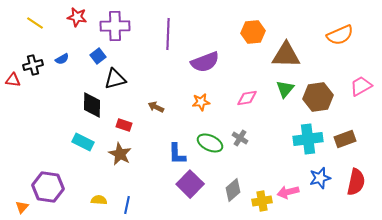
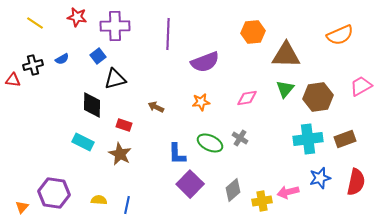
purple hexagon: moved 6 px right, 6 px down
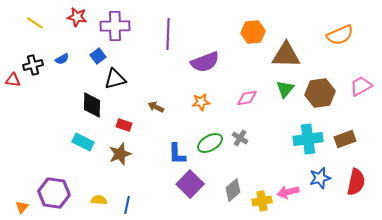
brown hexagon: moved 2 px right, 4 px up
green ellipse: rotated 55 degrees counterclockwise
brown star: rotated 25 degrees clockwise
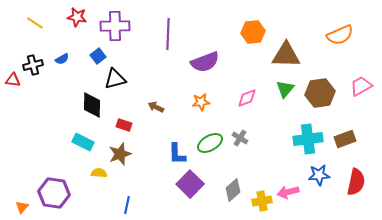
pink diamond: rotated 10 degrees counterclockwise
blue star: moved 1 px left, 3 px up; rotated 10 degrees clockwise
yellow semicircle: moved 27 px up
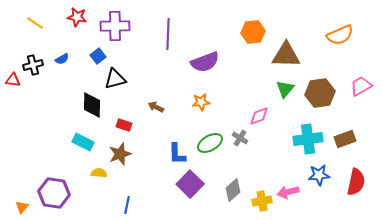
pink diamond: moved 12 px right, 18 px down
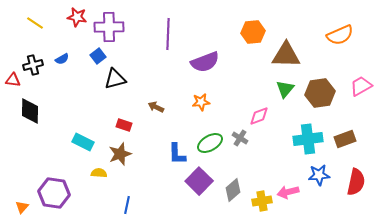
purple cross: moved 6 px left, 1 px down
black diamond: moved 62 px left, 6 px down
purple square: moved 9 px right, 3 px up
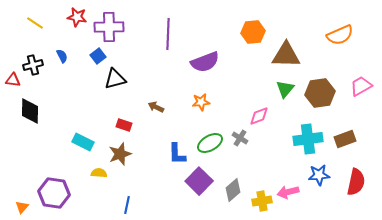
blue semicircle: moved 3 px up; rotated 88 degrees counterclockwise
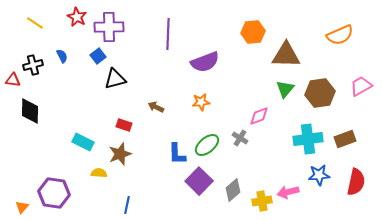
red star: rotated 18 degrees clockwise
green ellipse: moved 3 px left, 2 px down; rotated 10 degrees counterclockwise
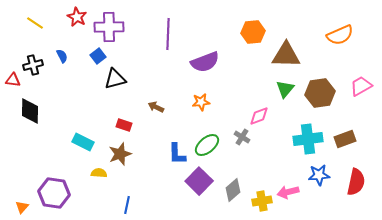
gray cross: moved 2 px right, 1 px up
